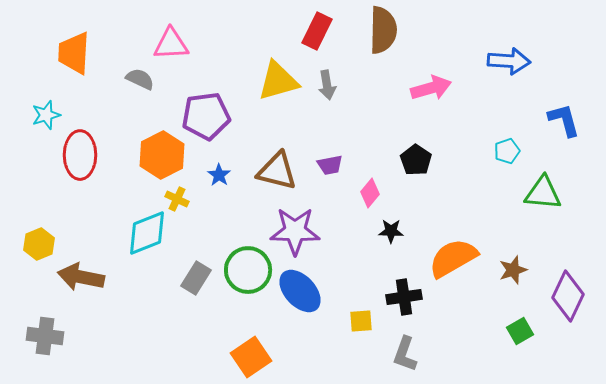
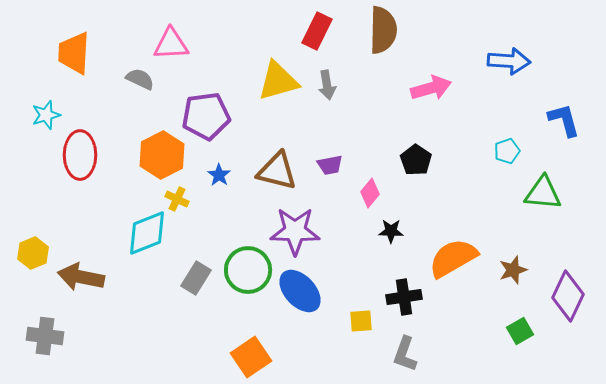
yellow hexagon: moved 6 px left, 9 px down
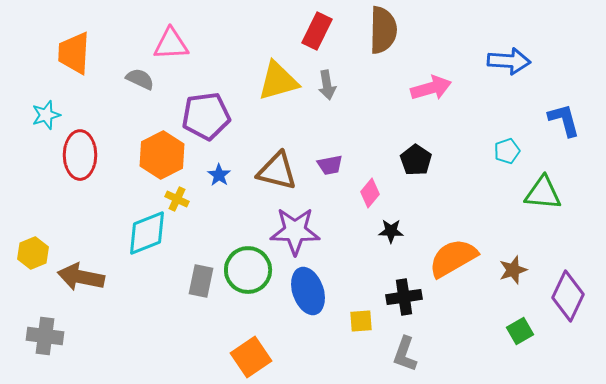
gray rectangle: moved 5 px right, 3 px down; rotated 20 degrees counterclockwise
blue ellipse: moved 8 px right; rotated 24 degrees clockwise
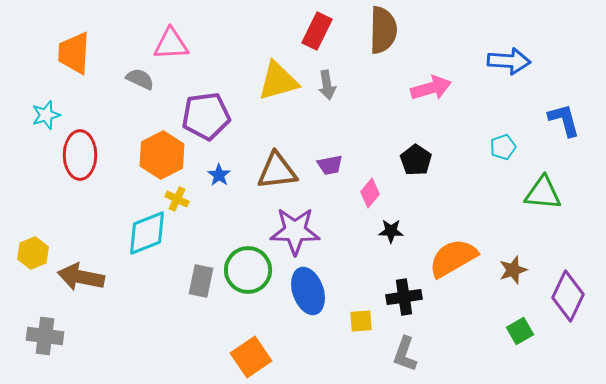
cyan pentagon: moved 4 px left, 4 px up
brown triangle: rotated 21 degrees counterclockwise
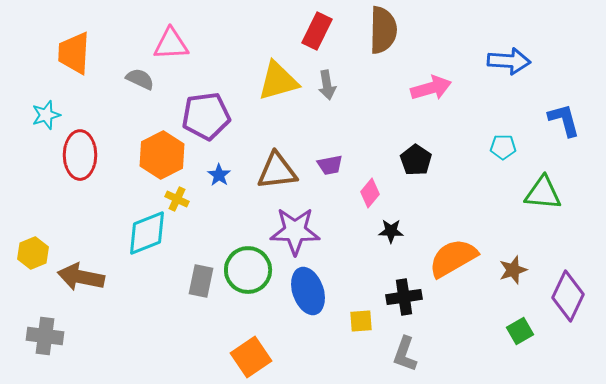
cyan pentagon: rotated 20 degrees clockwise
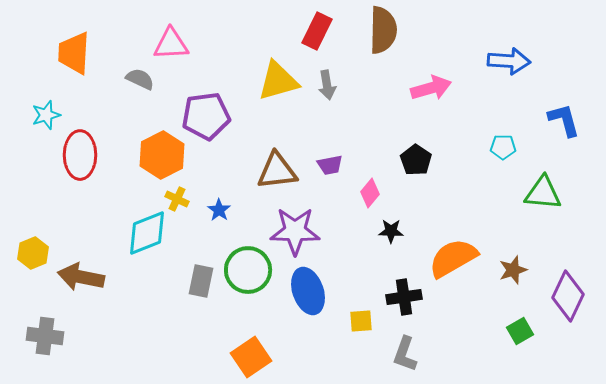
blue star: moved 35 px down
